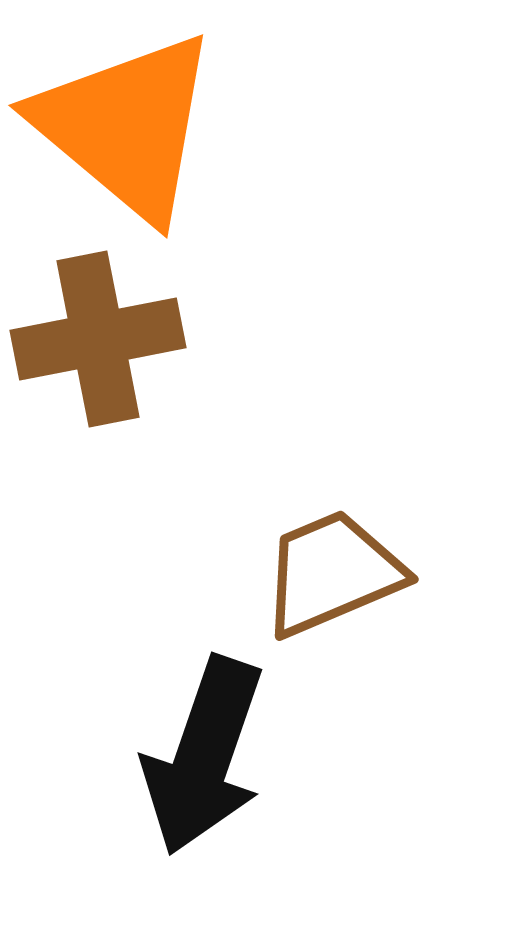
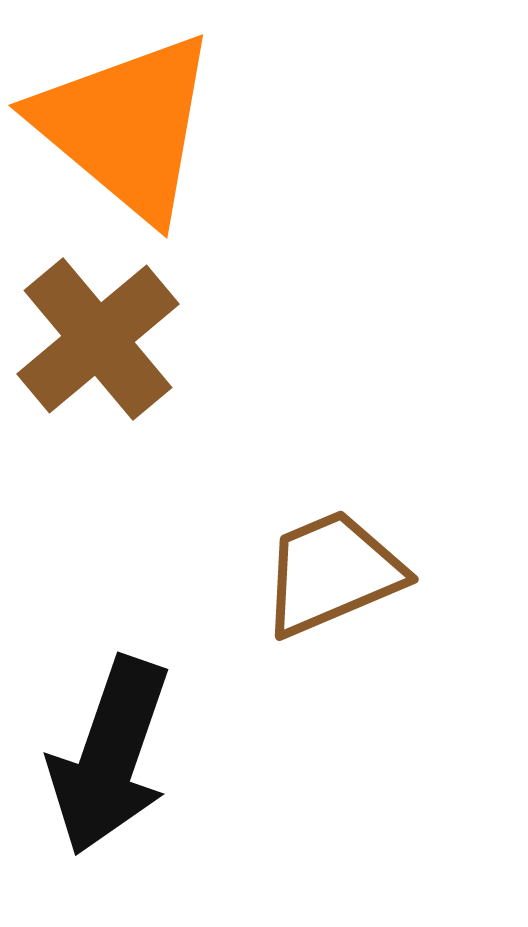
brown cross: rotated 29 degrees counterclockwise
black arrow: moved 94 px left
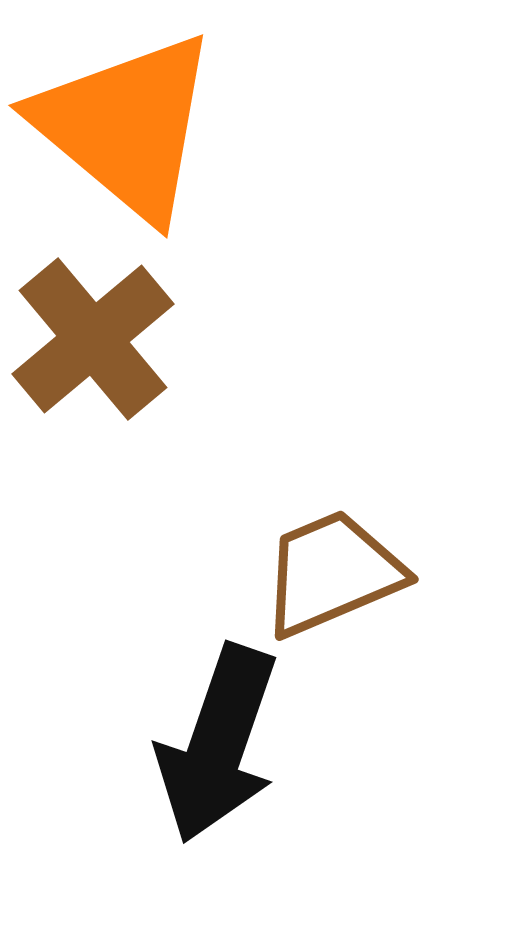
brown cross: moved 5 px left
black arrow: moved 108 px right, 12 px up
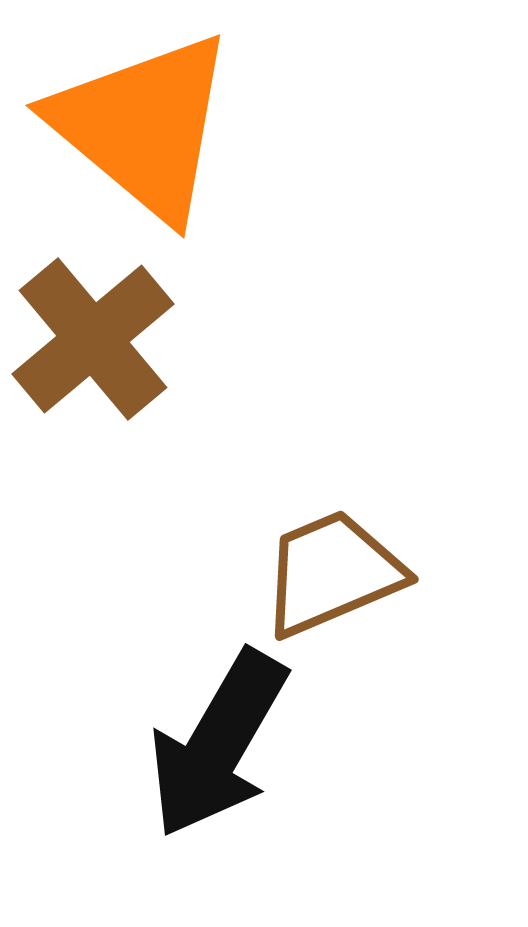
orange triangle: moved 17 px right
black arrow: rotated 11 degrees clockwise
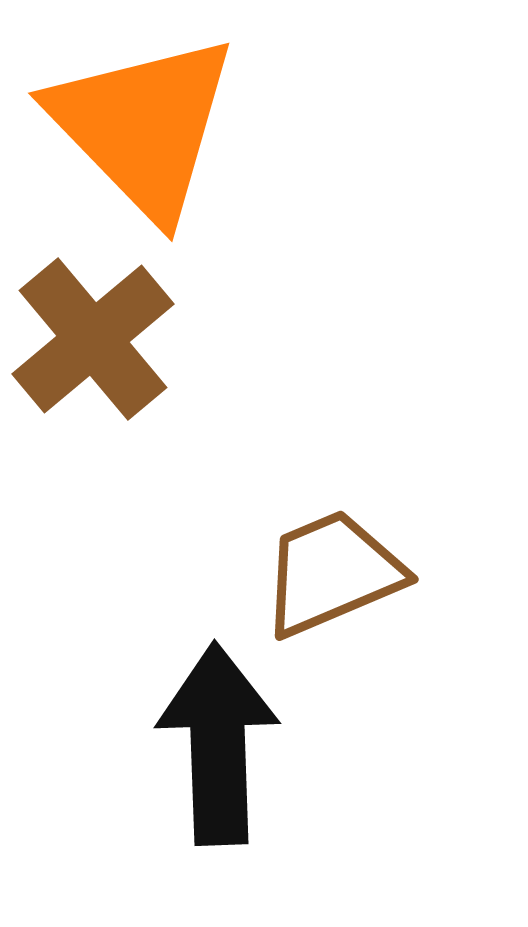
orange triangle: rotated 6 degrees clockwise
black arrow: rotated 148 degrees clockwise
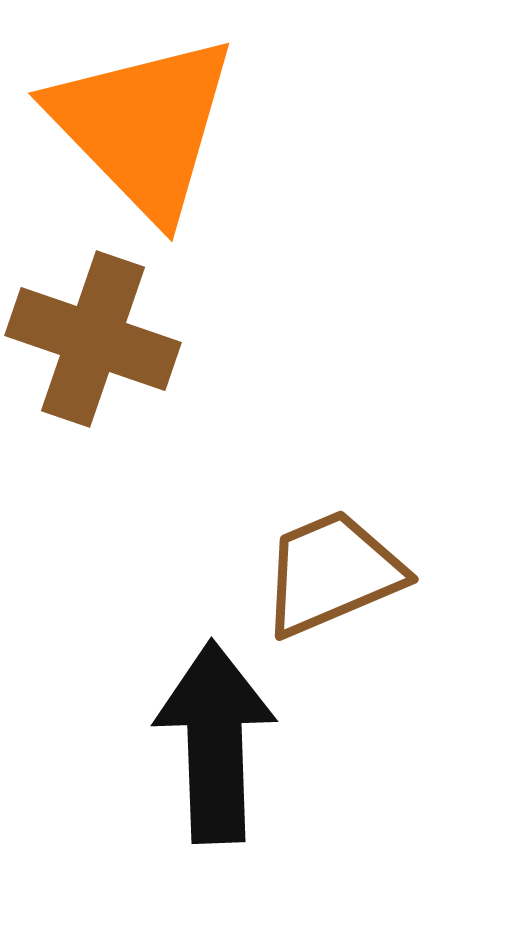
brown cross: rotated 31 degrees counterclockwise
black arrow: moved 3 px left, 2 px up
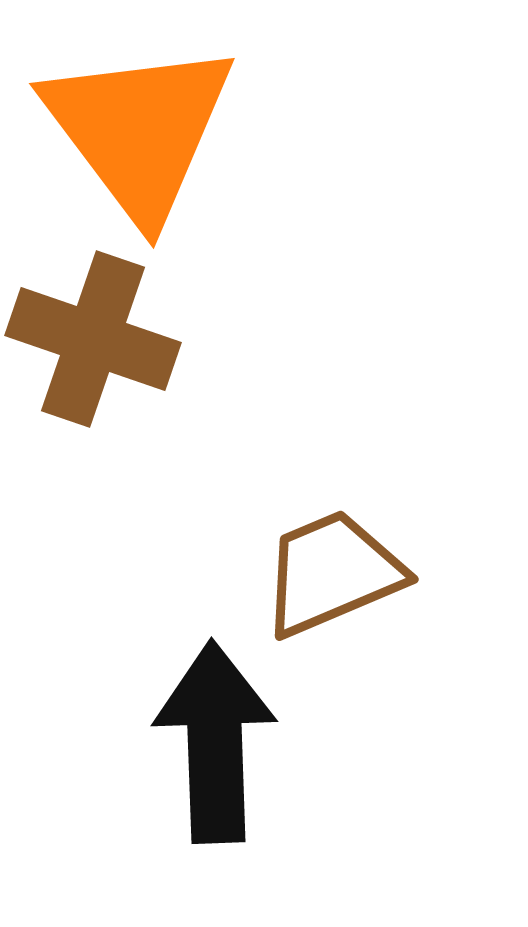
orange triangle: moved 4 px left, 4 px down; rotated 7 degrees clockwise
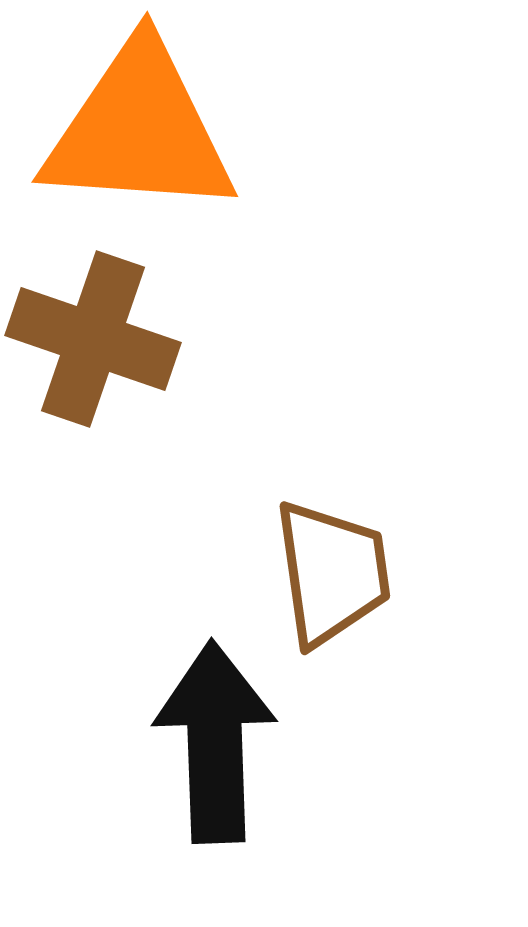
orange triangle: rotated 49 degrees counterclockwise
brown trapezoid: rotated 105 degrees clockwise
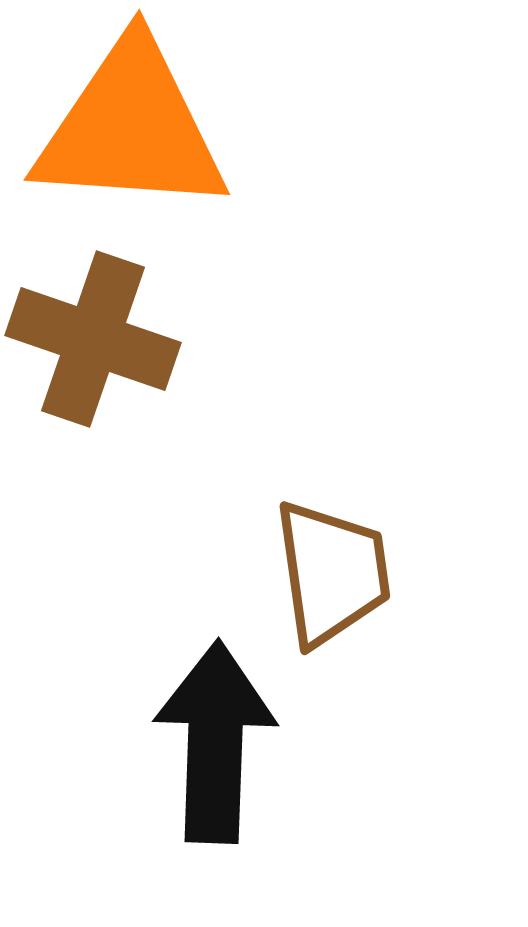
orange triangle: moved 8 px left, 2 px up
black arrow: rotated 4 degrees clockwise
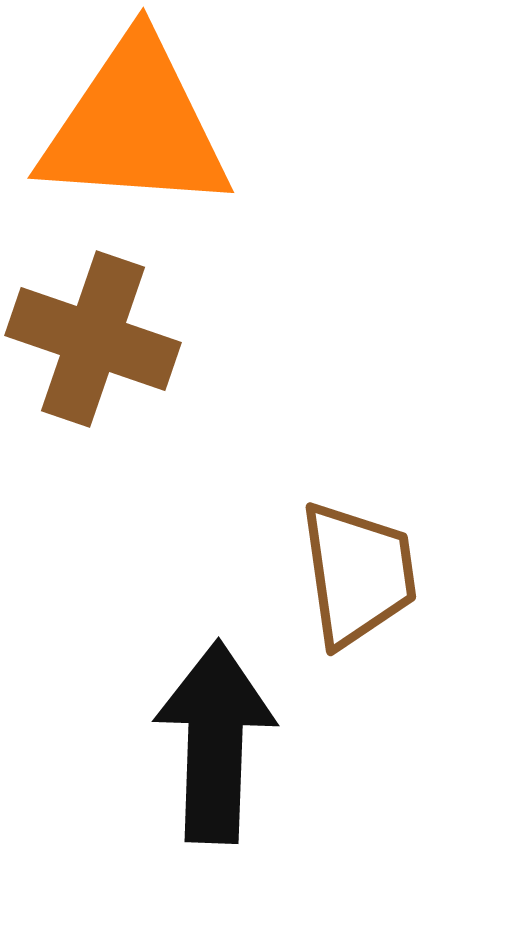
orange triangle: moved 4 px right, 2 px up
brown trapezoid: moved 26 px right, 1 px down
